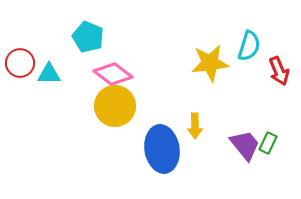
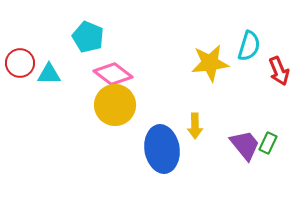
yellow circle: moved 1 px up
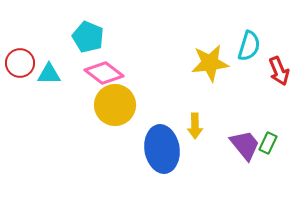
pink diamond: moved 9 px left, 1 px up
